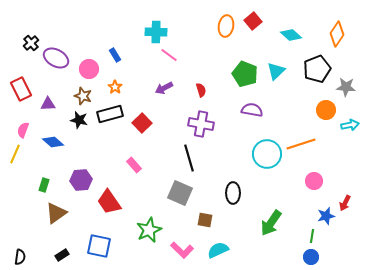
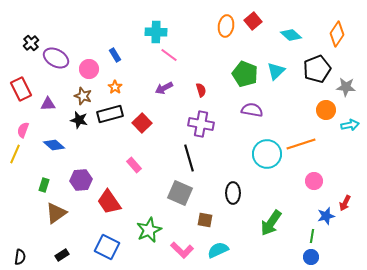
blue diamond at (53, 142): moved 1 px right, 3 px down
blue square at (99, 246): moved 8 px right, 1 px down; rotated 15 degrees clockwise
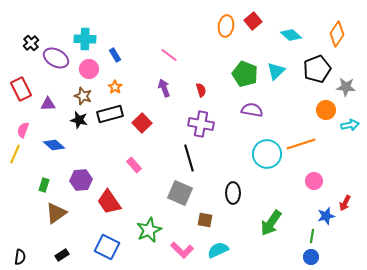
cyan cross at (156, 32): moved 71 px left, 7 px down
purple arrow at (164, 88): rotated 96 degrees clockwise
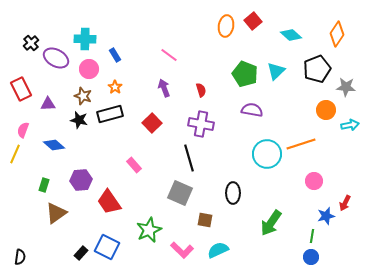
red square at (142, 123): moved 10 px right
black rectangle at (62, 255): moved 19 px right, 2 px up; rotated 16 degrees counterclockwise
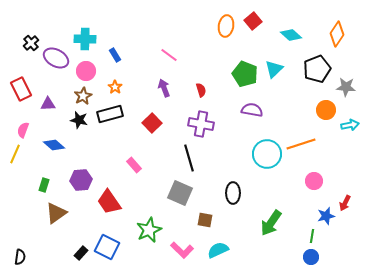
pink circle at (89, 69): moved 3 px left, 2 px down
cyan triangle at (276, 71): moved 2 px left, 2 px up
brown star at (83, 96): rotated 24 degrees clockwise
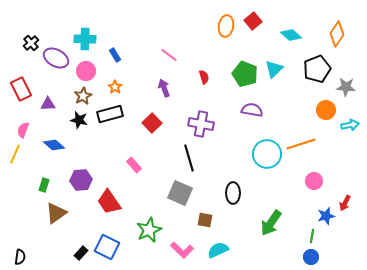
red semicircle at (201, 90): moved 3 px right, 13 px up
